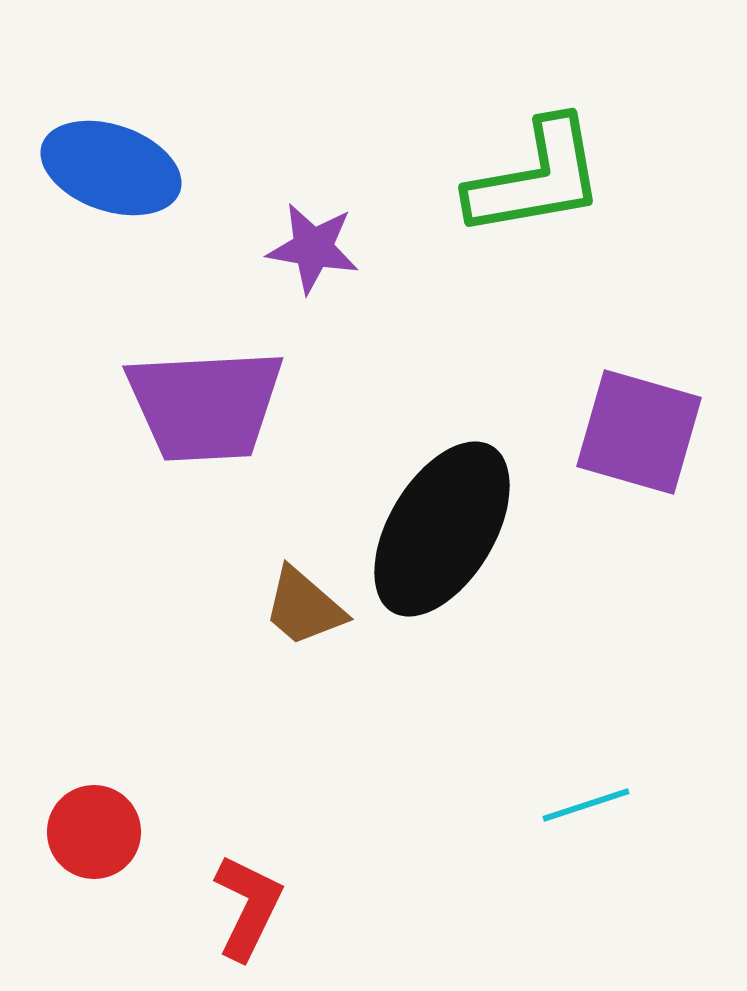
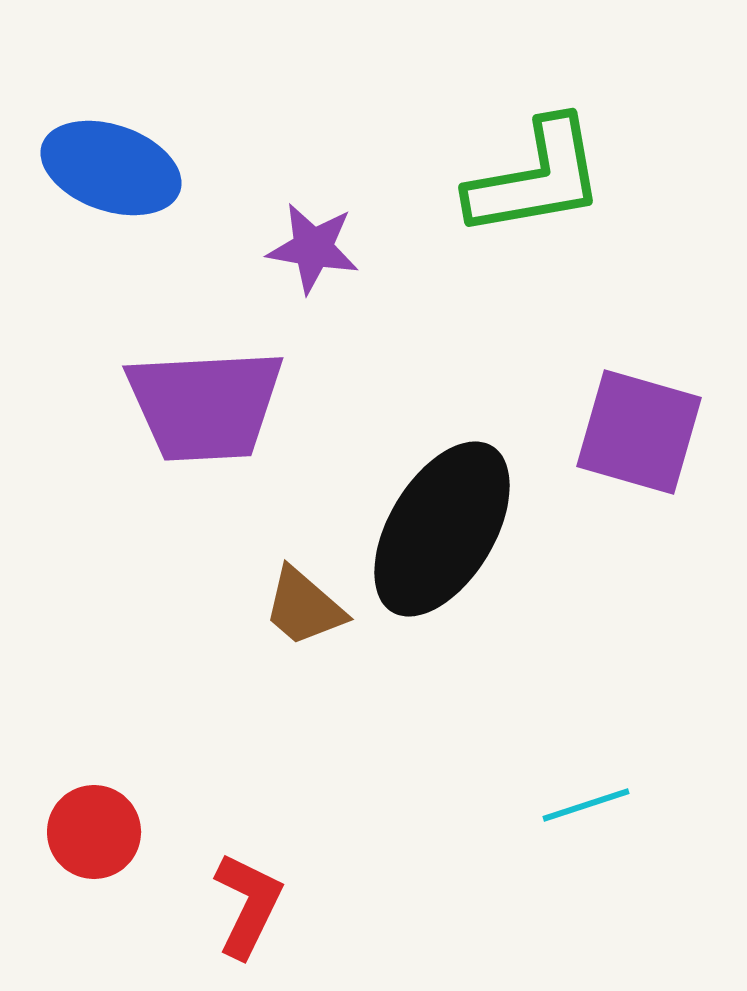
red L-shape: moved 2 px up
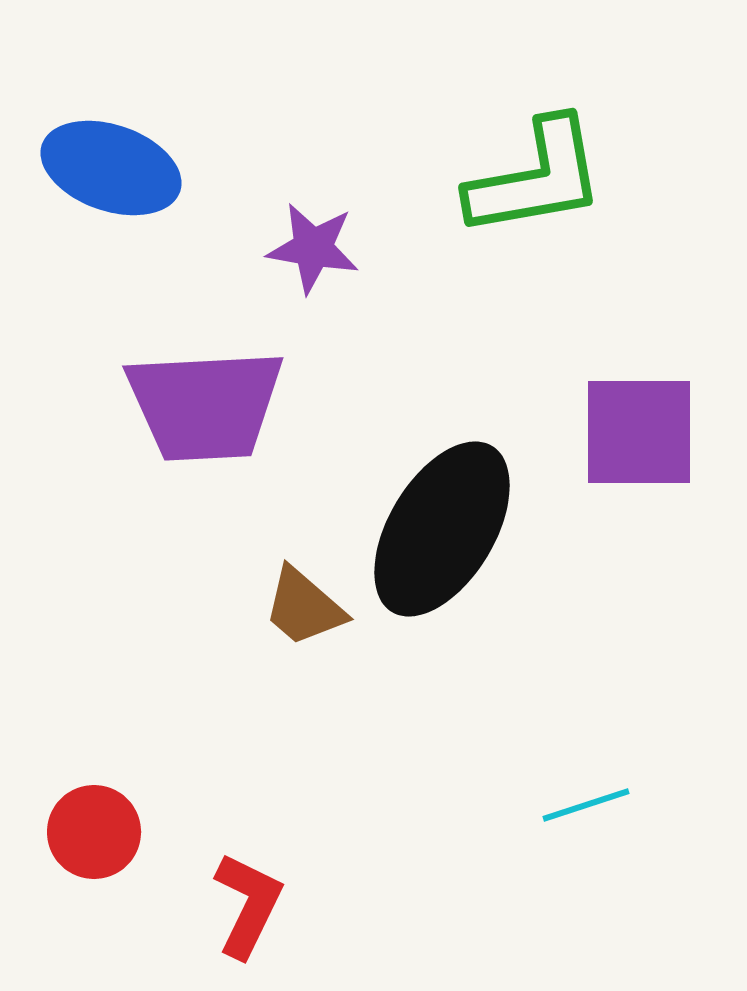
purple square: rotated 16 degrees counterclockwise
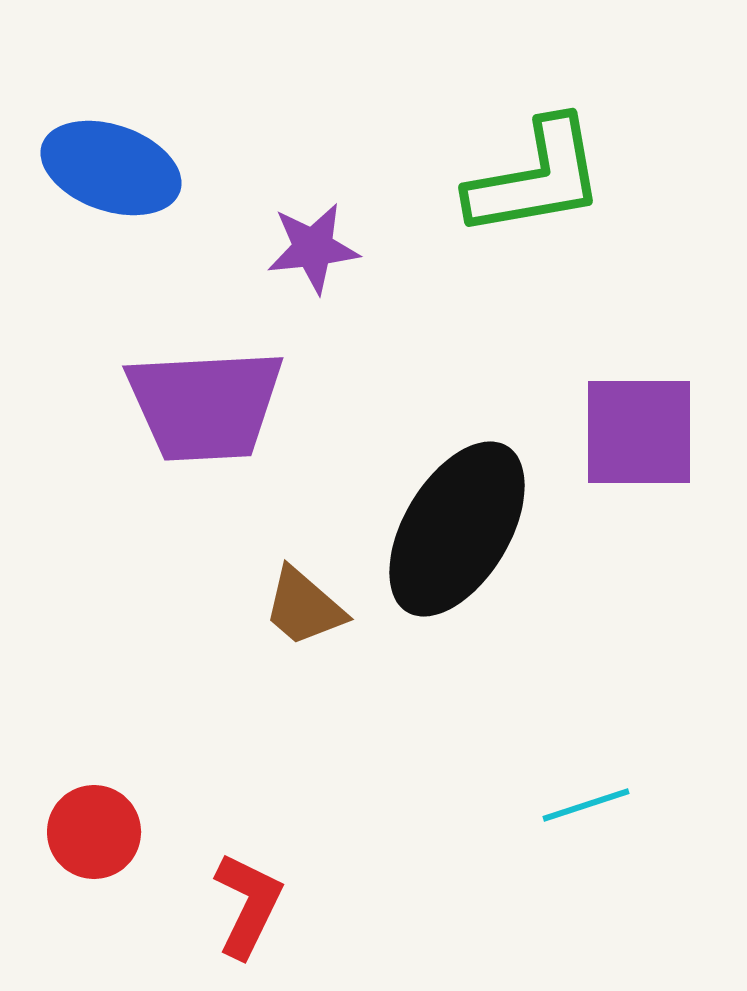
purple star: rotated 16 degrees counterclockwise
black ellipse: moved 15 px right
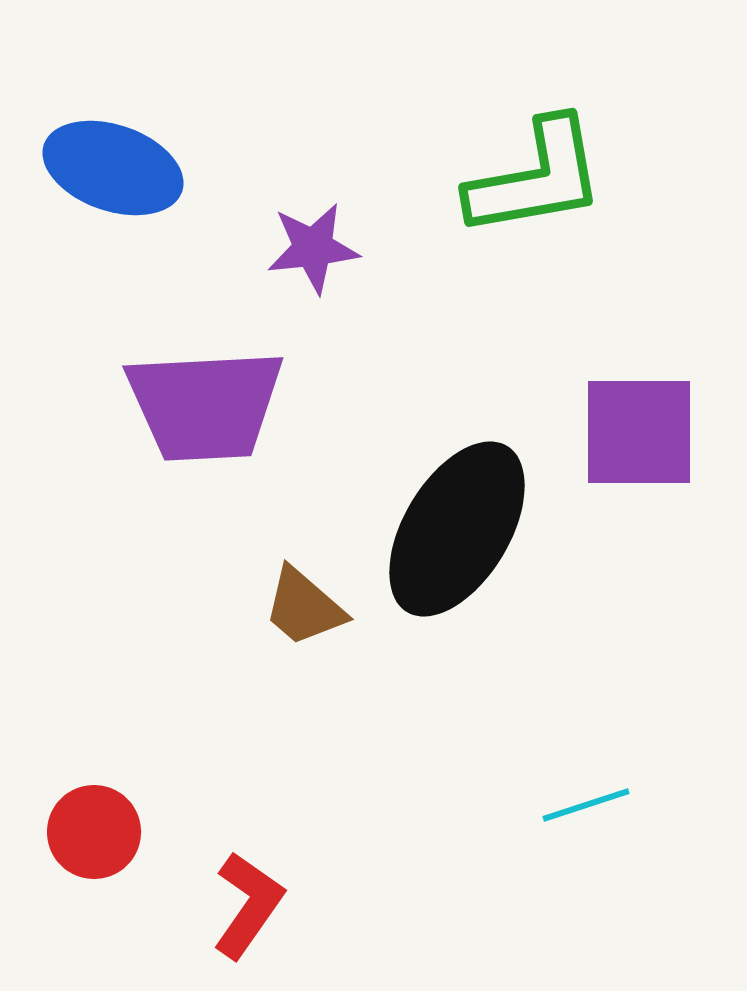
blue ellipse: moved 2 px right
red L-shape: rotated 9 degrees clockwise
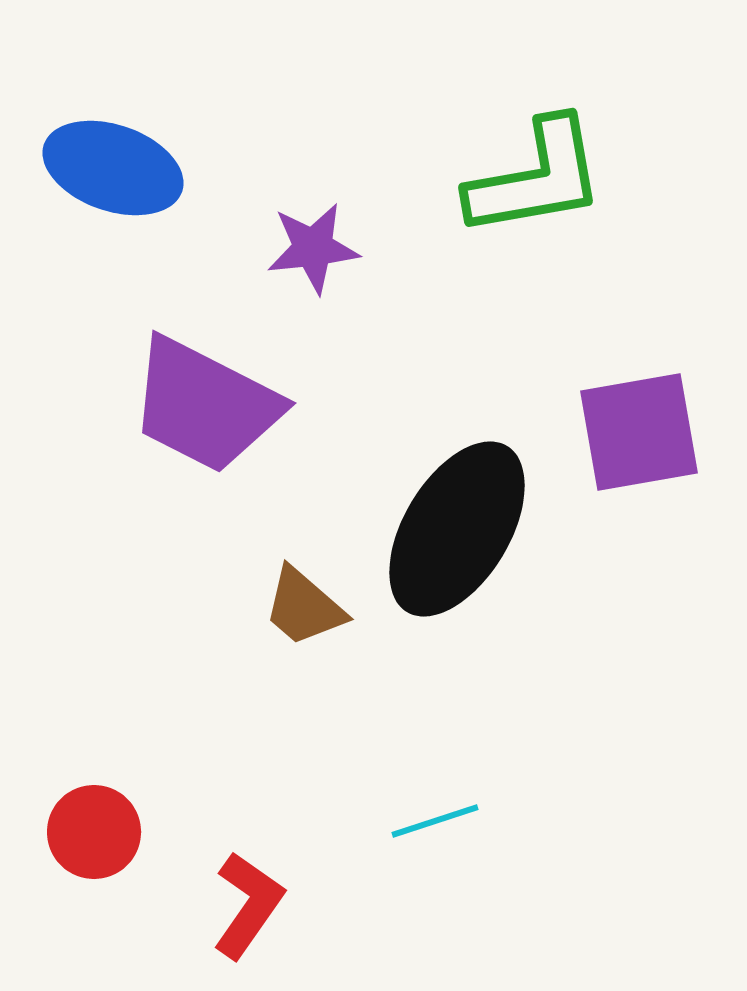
purple trapezoid: rotated 30 degrees clockwise
purple square: rotated 10 degrees counterclockwise
cyan line: moved 151 px left, 16 px down
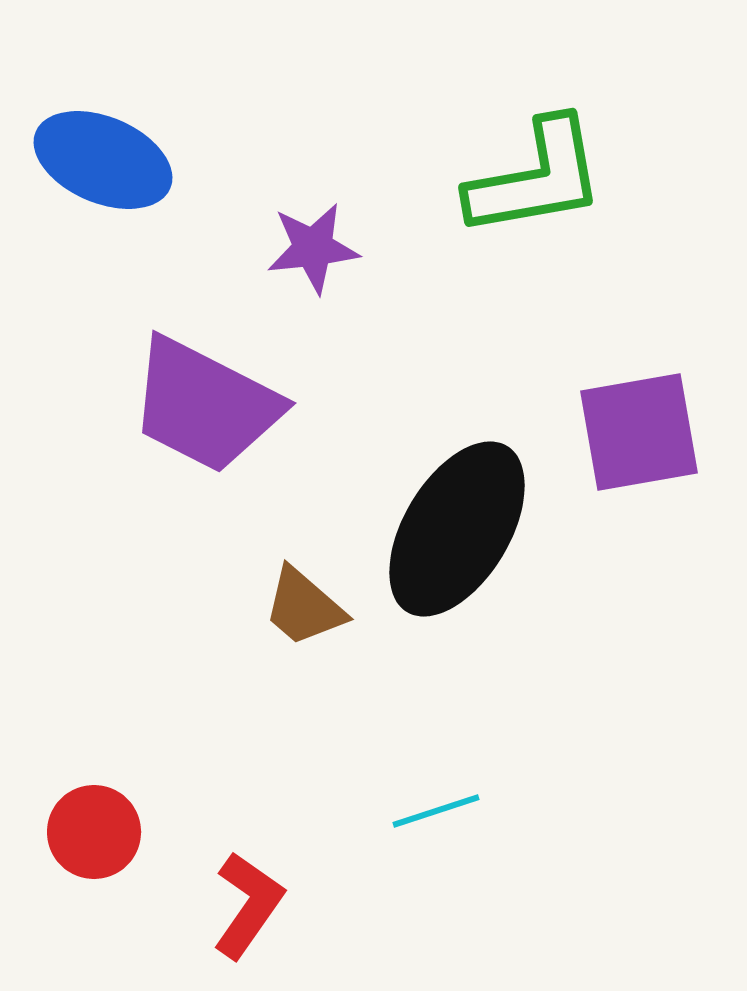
blue ellipse: moved 10 px left, 8 px up; rotated 4 degrees clockwise
cyan line: moved 1 px right, 10 px up
